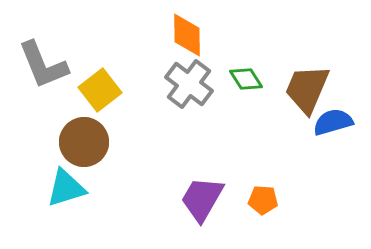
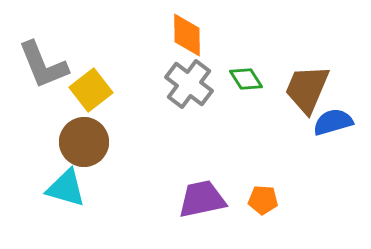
yellow square: moved 9 px left
cyan triangle: rotated 33 degrees clockwise
purple trapezoid: rotated 48 degrees clockwise
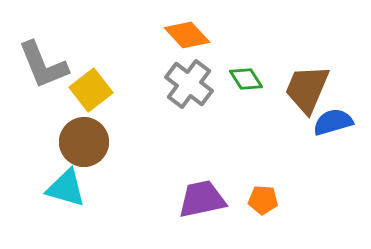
orange diamond: rotated 42 degrees counterclockwise
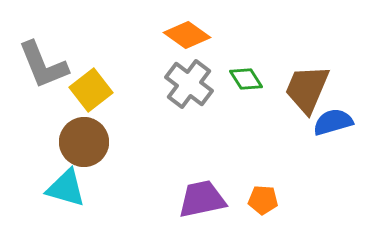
orange diamond: rotated 12 degrees counterclockwise
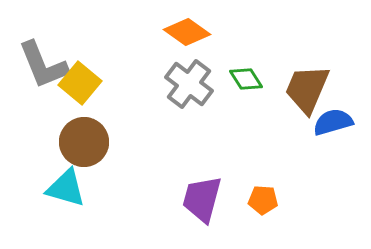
orange diamond: moved 3 px up
yellow square: moved 11 px left, 7 px up; rotated 12 degrees counterclockwise
purple trapezoid: rotated 63 degrees counterclockwise
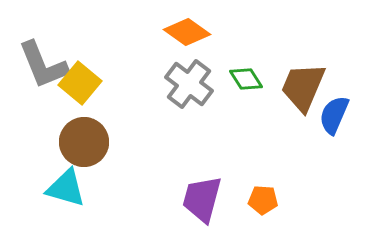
brown trapezoid: moved 4 px left, 2 px up
blue semicircle: moved 1 px right, 7 px up; rotated 51 degrees counterclockwise
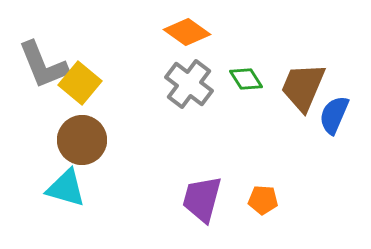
brown circle: moved 2 px left, 2 px up
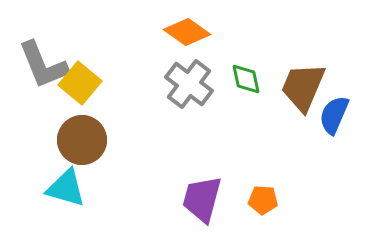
green diamond: rotated 20 degrees clockwise
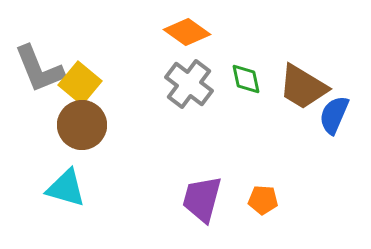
gray L-shape: moved 4 px left, 4 px down
brown trapezoid: rotated 82 degrees counterclockwise
brown circle: moved 15 px up
